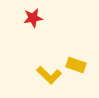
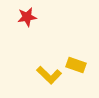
red star: moved 6 px left, 1 px up
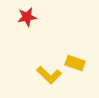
yellow rectangle: moved 1 px left, 2 px up
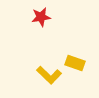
red star: moved 14 px right
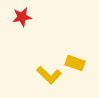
red star: moved 19 px left
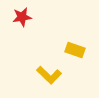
yellow rectangle: moved 13 px up
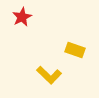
red star: rotated 18 degrees counterclockwise
